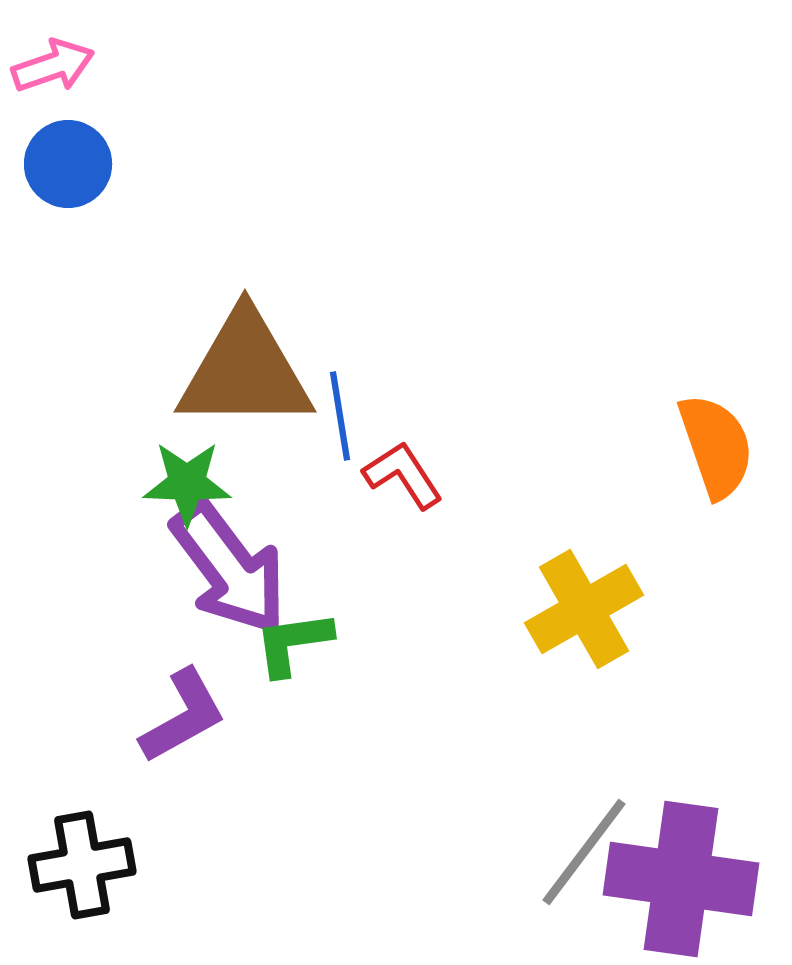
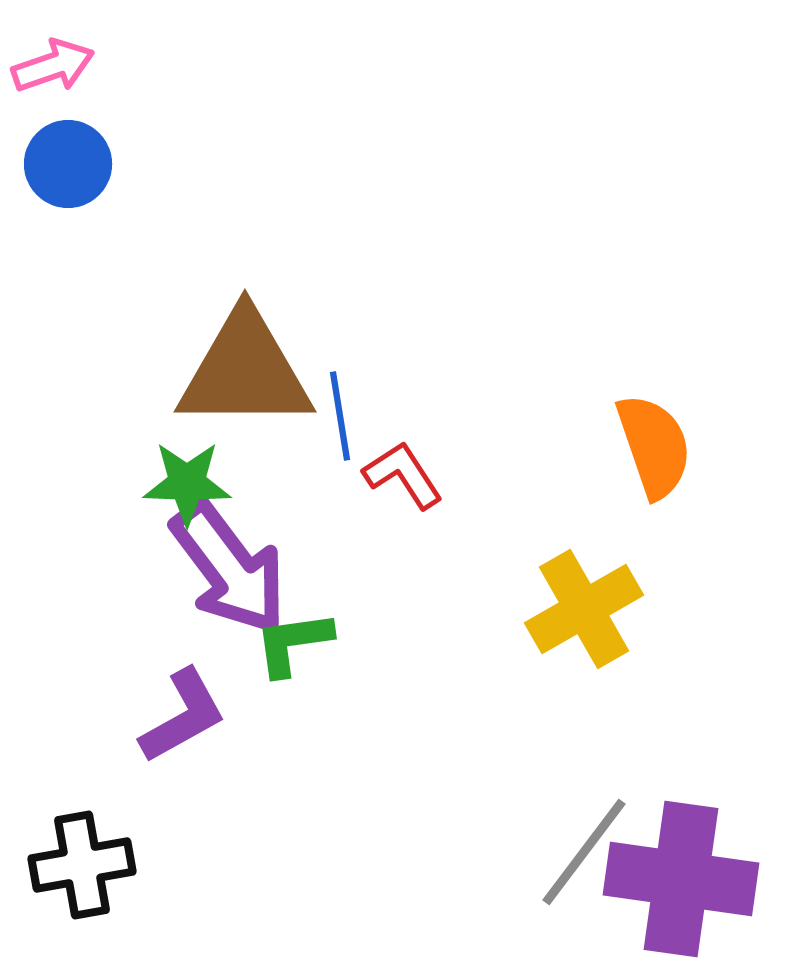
orange semicircle: moved 62 px left
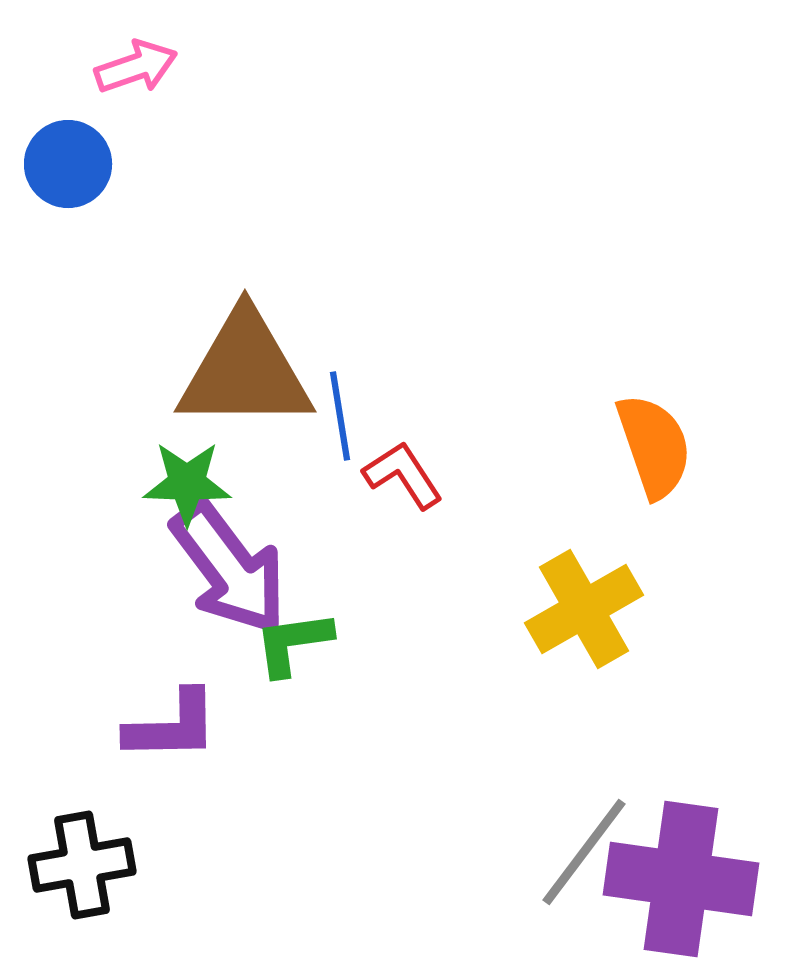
pink arrow: moved 83 px right, 1 px down
purple L-shape: moved 11 px left, 10 px down; rotated 28 degrees clockwise
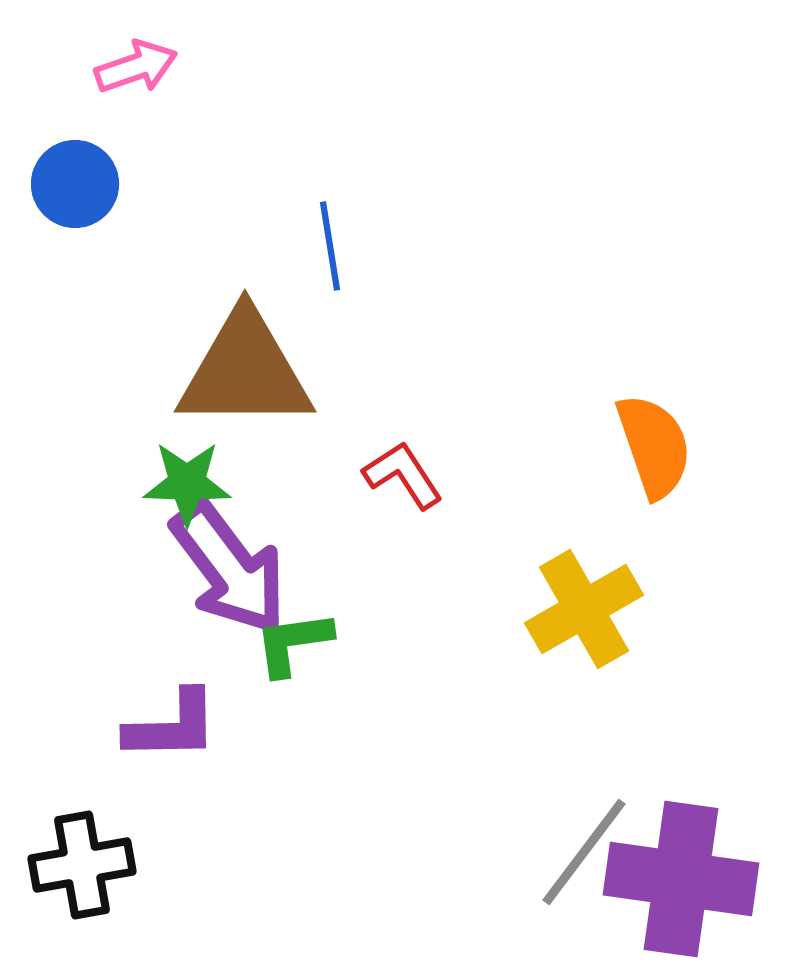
blue circle: moved 7 px right, 20 px down
blue line: moved 10 px left, 170 px up
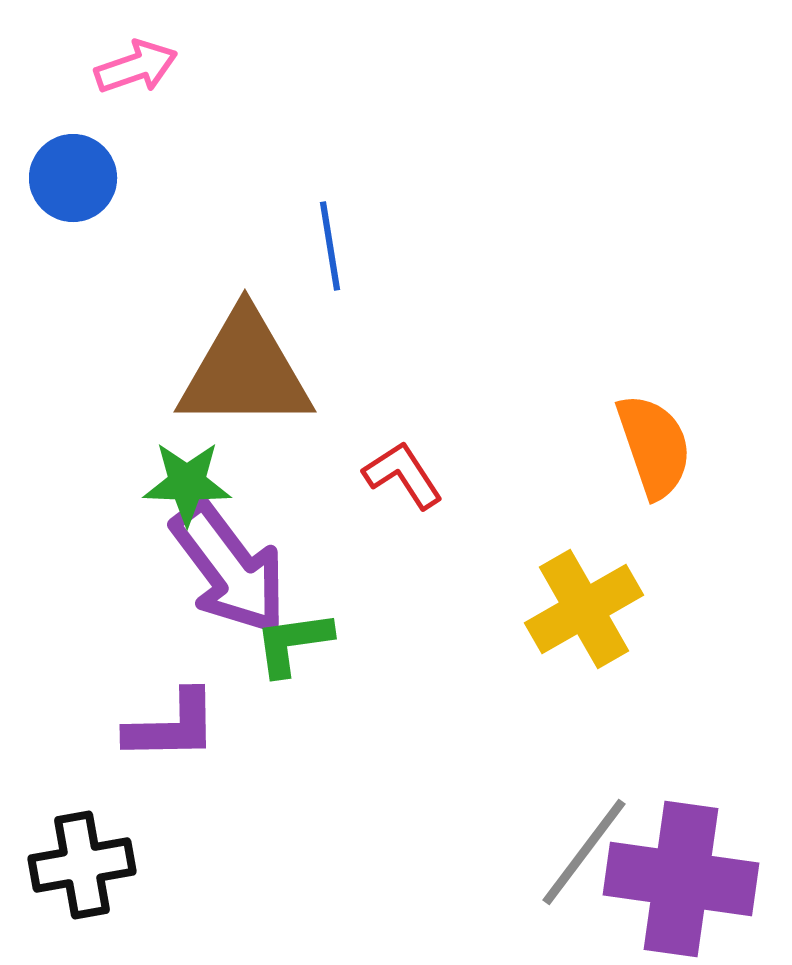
blue circle: moved 2 px left, 6 px up
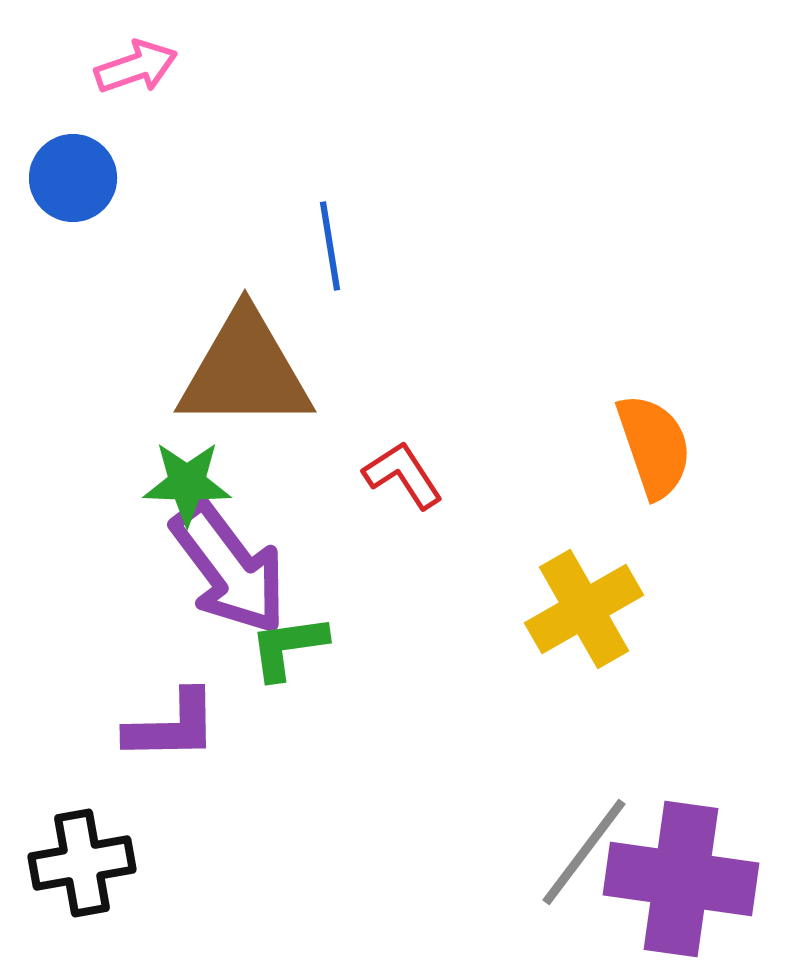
green L-shape: moved 5 px left, 4 px down
black cross: moved 2 px up
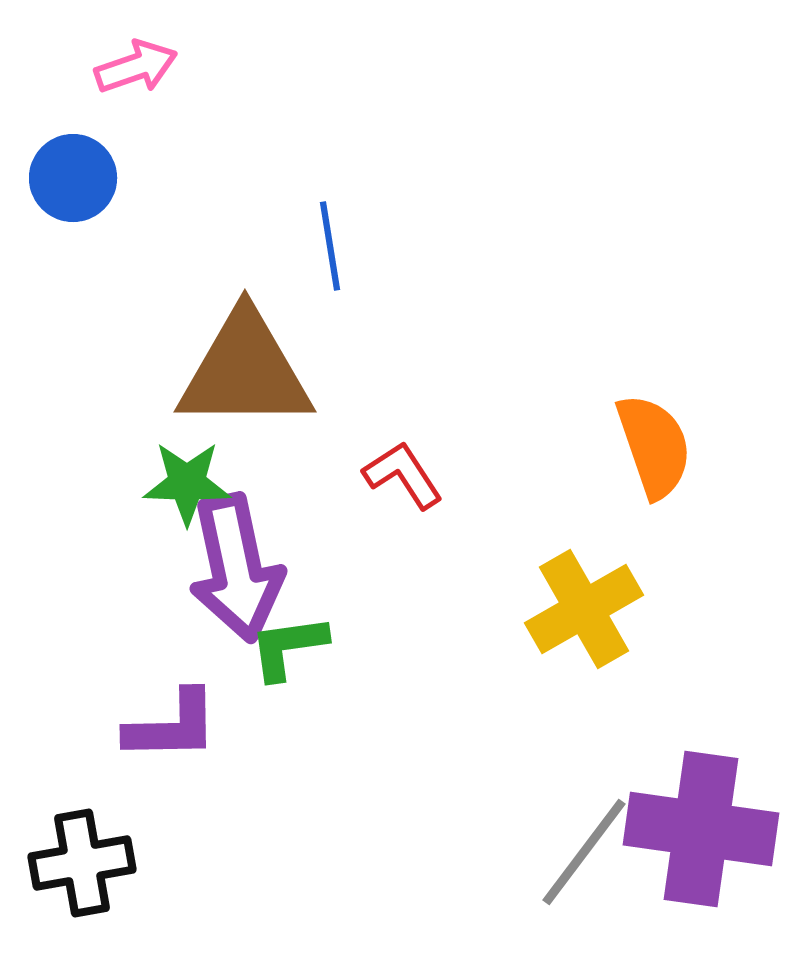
purple arrow: moved 7 px right; rotated 25 degrees clockwise
purple cross: moved 20 px right, 50 px up
